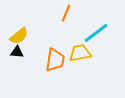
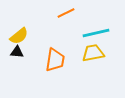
orange line: rotated 42 degrees clockwise
cyan line: rotated 24 degrees clockwise
yellow trapezoid: moved 13 px right
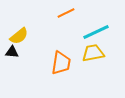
cyan line: moved 1 px up; rotated 12 degrees counterclockwise
black triangle: moved 5 px left
orange trapezoid: moved 6 px right, 3 px down
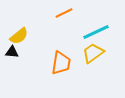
orange line: moved 2 px left
yellow trapezoid: rotated 25 degrees counterclockwise
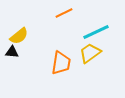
yellow trapezoid: moved 3 px left
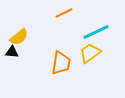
yellow semicircle: moved 1 px down
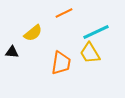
yellow semicircle: moved 14 px right, 4 px up
yellow trapezoid: rotated 85 degrees counterclockwise
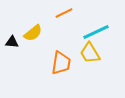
black triangle: moved 10 px up
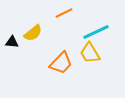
orange trapezoid: rotated 35 degrees clockwise
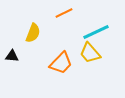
yellow semicircle: rotated 30 degrees counterclockwise
black triangle: moved 14 px down
yellow trapezoid: rotated 10 degrees counterclockwise
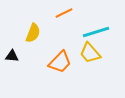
cyan line: rotated 8 degrees clockwise
orange trapezoid: moved 1 px left, 1 px up
